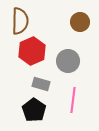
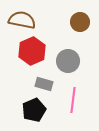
brown semicircle: moved 2 px right, 1 px up; rotated 80 degrees counterclockwise
gray rectangle: moved 3 px right
black pentagon: rotated 15 degrees clockwise
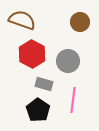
brown semicircle: rotated 8 degrees clockwise
red hexagon: moved 3 px down; rotated 8 degrees counterclockwise
black pentagon: moved 4 px right; rotated 15 degrees counterclockwise
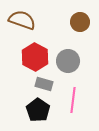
red hexagon: moved 3 px right, 3 px down
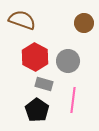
brown circle: moved 4 px right, 1 px down
black pentagon: moved 1 px left
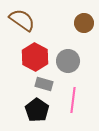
brown semicircle: rotated 16 degrees clockwise
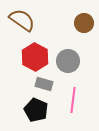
black pentagon: moved 1 px left; rotated 10 degrees counterclockwise
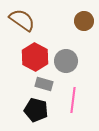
brown circle: moved 2 px up
gray circle: moved 2 px left
black pentagon: rotated 10 degrees counterclockwise
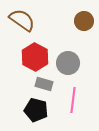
gray circle: moved 2 px right, 2 px down
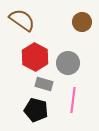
brown circle: moved 2 px left, 1 px down
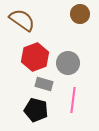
brown circle: moved 2 px left, 8 px up
red hexagon: rotated 12 degrees clockwise
